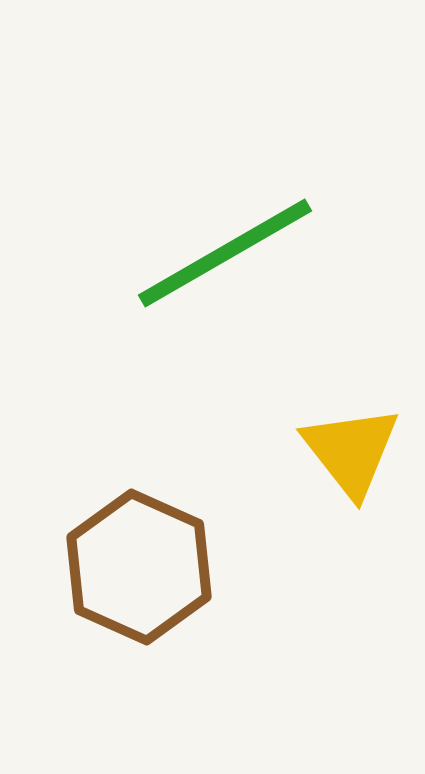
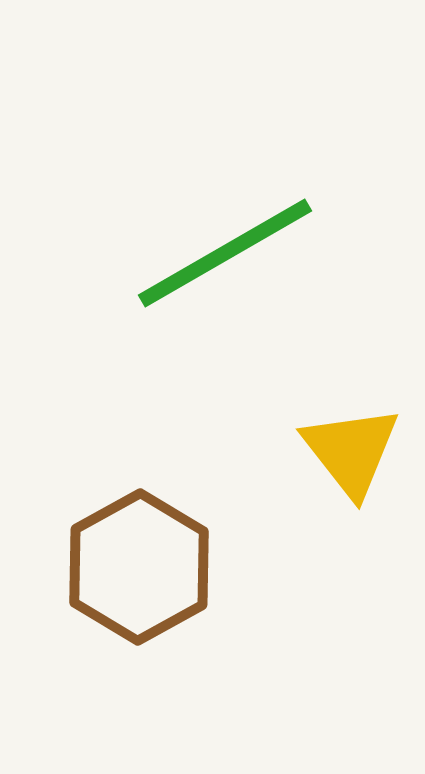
brown hexagon: rotated 7 degrees clockwise
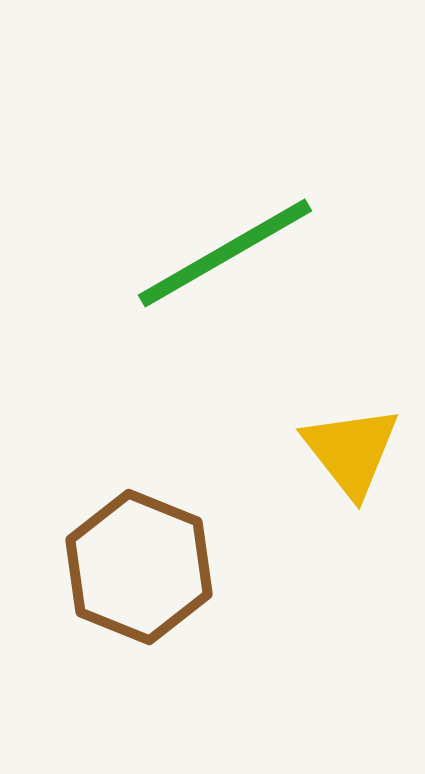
brown hexagon: rotated 9 degrees counterclockwise
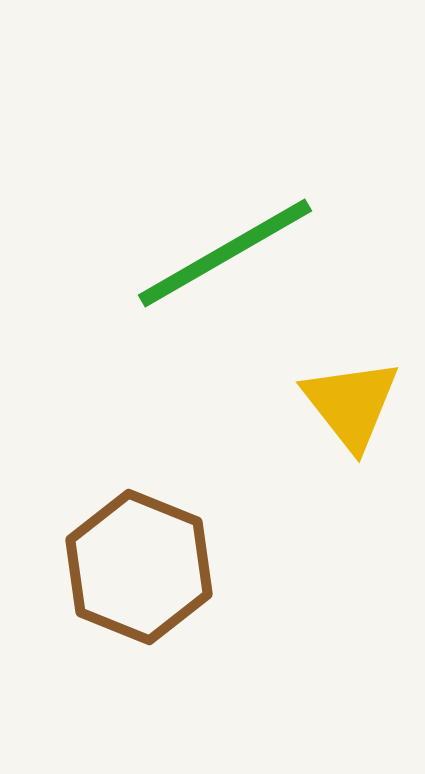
yellow triangle: moved 47 px up
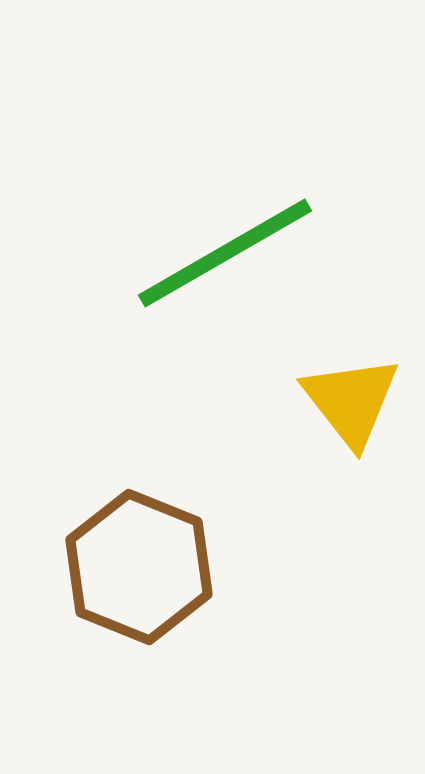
yellow triangle: moved 3 px up
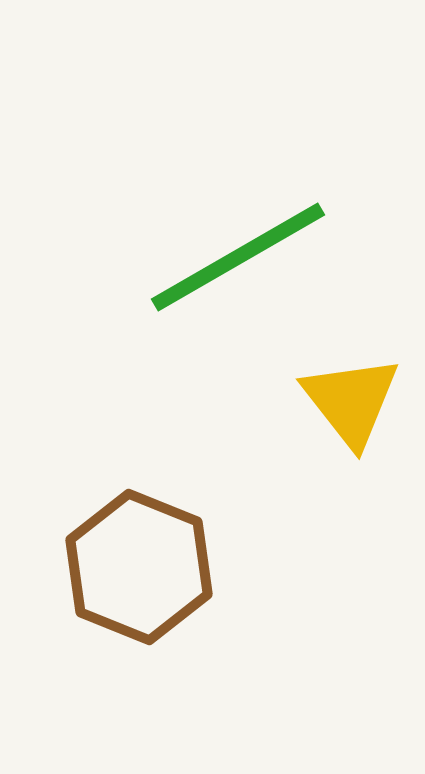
green line: moved 13 px right, 4 px down
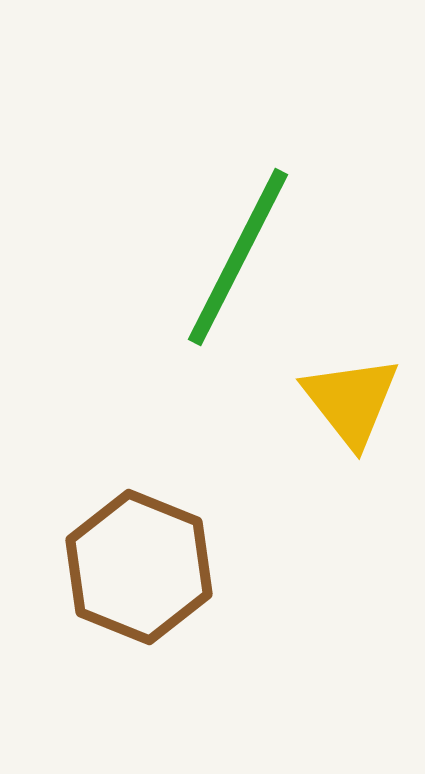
green line: rotated 33 degrees counterclockwise
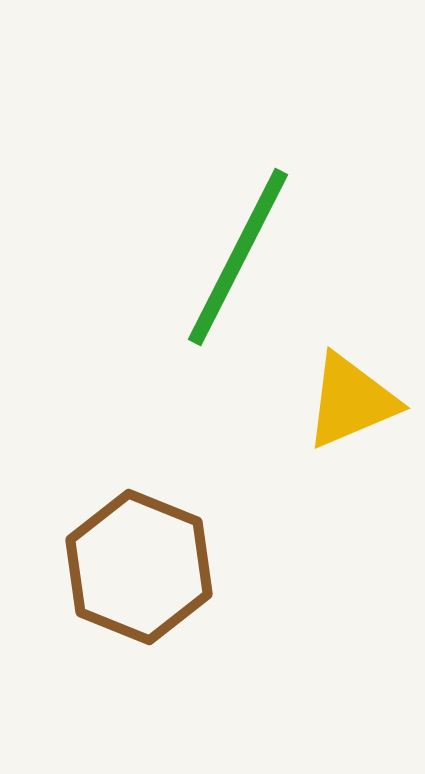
yellow triangle: rotated 45 degrees clockwise
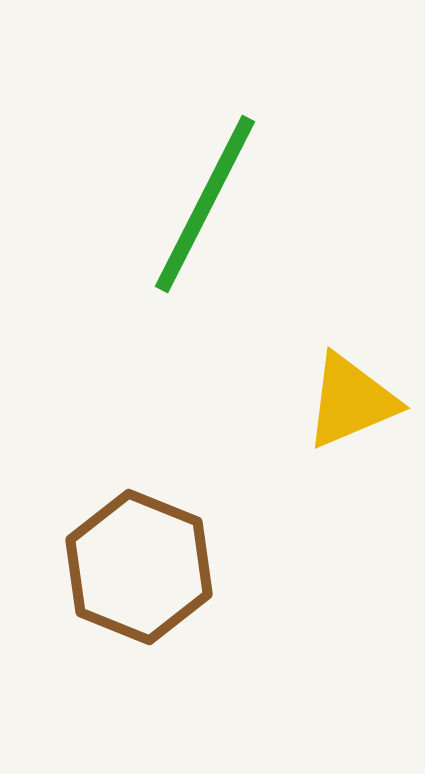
green line: moved 33 px left, 53 px up
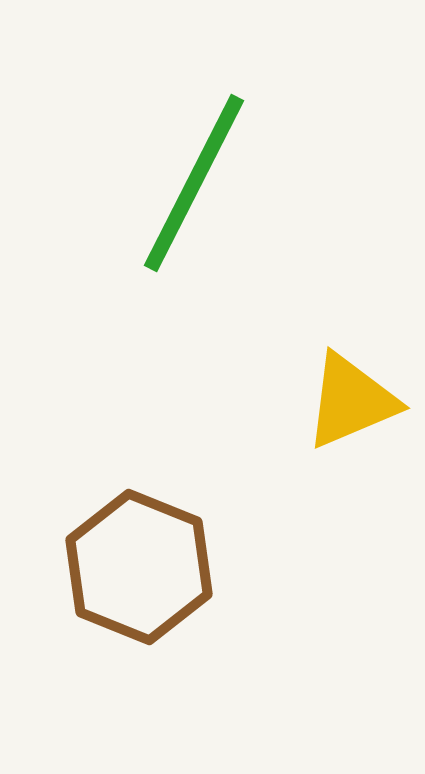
green line: moved 11 px left, 21 px up
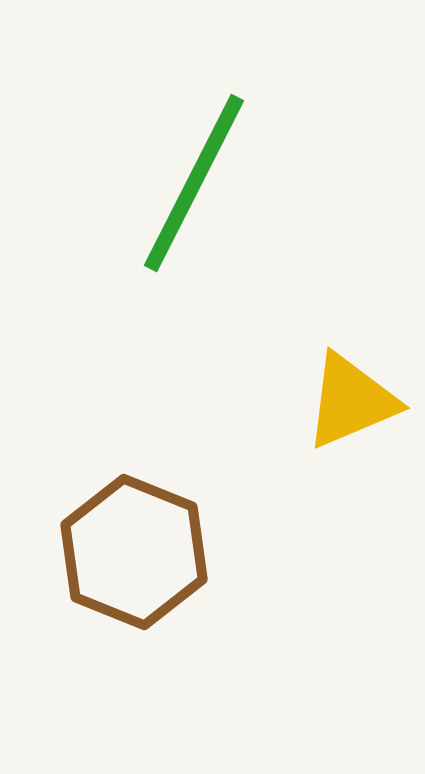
brown hexagon: moved 5 px left, 15 px up
